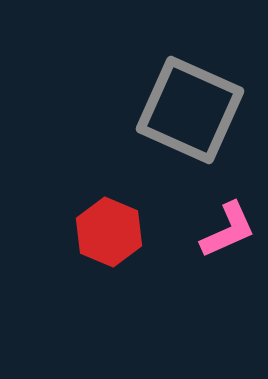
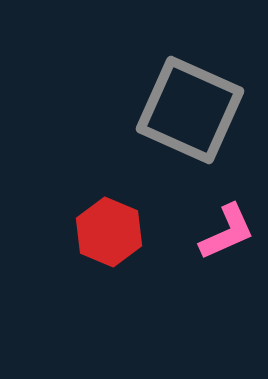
pink L-shape: moved 1 px left, 2 px down
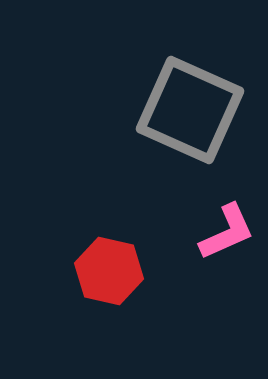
red hexagon: moved 39 px down; rotated 10 degrees counterclockwise
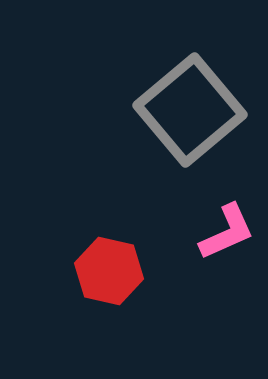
gray square: rotated 26 degrees clockwise
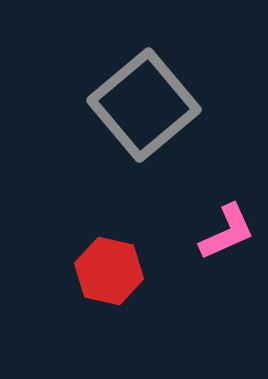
gray square: moved 46 px left, 5 px up
